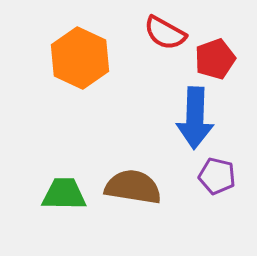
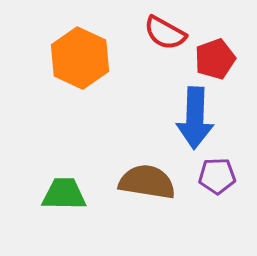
purple pentagon: rotated 15 degrees counterclockwise
brown semicircle: moved 14 px right, 5 px up
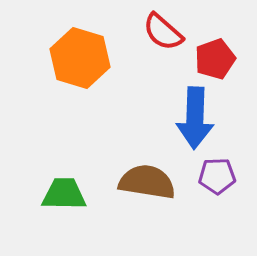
red semicircle: moved 2 px left, 1 px up; rotated 12 degrees clockwise
orange hexagon: rotated 8 degrees counterclockwise
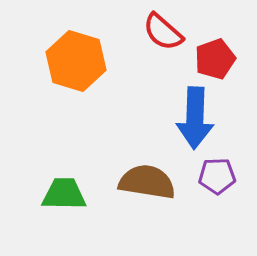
orange hexagon: moved 4 px left, 3 px down
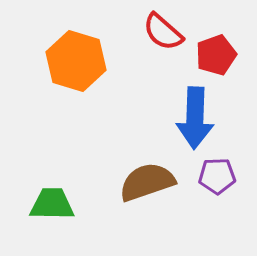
red pentagon: moved 1 px right, 4 px up
brown semicircle: rotated 28 degrees counterclockwise
green trapezoid: moved 12 px left, 10 px down
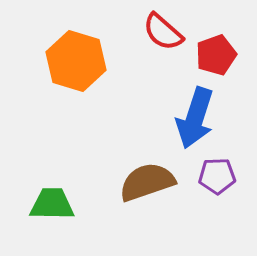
blue arrow: rotated 16 degrees clockwise
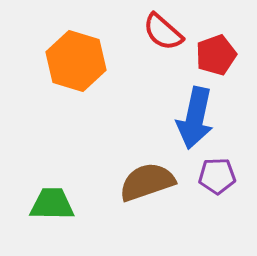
blue arrow: rotated 6 degrees counterclockwise
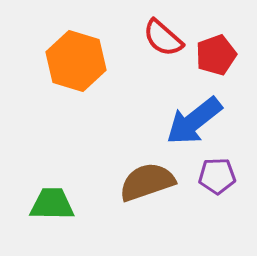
red semicircle: moved 6 px down
blue arrow: moved 1 px left, 3 px down; rotated 40 degrees clockwise
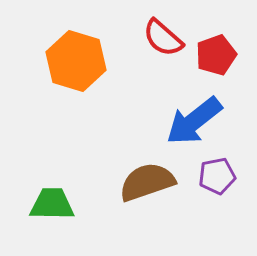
purple pentagon: rotated 9 degrees counterclockwise
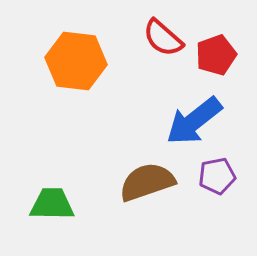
orange hexagon: rotated 10 degrees counterclockwise
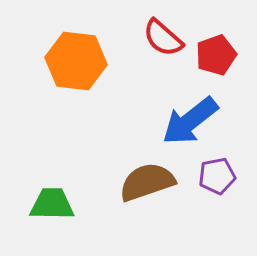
blue arrow: moved 4 px left
